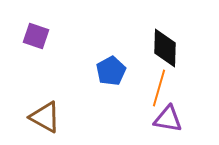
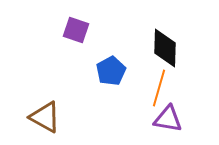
purple square: moved 40 px right, 6 px up
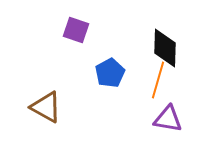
blue pentagon: moved 1 px left, 2 px down
orange line: moved 1 px left, 8 px up
brown triangle: moved 1 px right, 10 px up
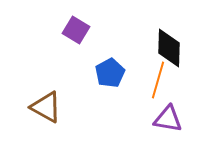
purple square: rotated 12 degrees clockwise
black diamond: moved 4 px right
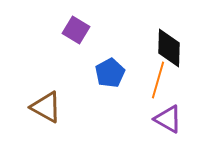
purple triangle: rotated 20 degrees clockwise
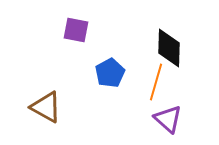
purple square: rotated 20 degrees counterclockwise
orange line: moved 2 px left, 2 px down
purple triangle: rotated 12 degrees clockwise
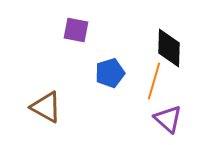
blue pentagon: rotated 12 degrees clockwise
orange line: moved 2 px left, 1 px up
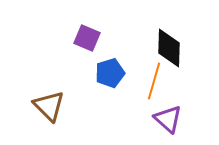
purple square: moved 11 px right, 8 px down; rotated 12 degrees clockwise
brown triangle: moved 3 px right, 1 px up; rotated 16 degrees clockwise
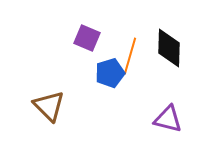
orange line: moved 24 px left, 25 px up
purple triangle: rotated 28 degrees counterclockwise
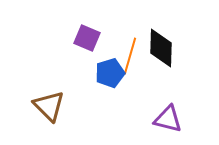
black diamond: moved 8 px left
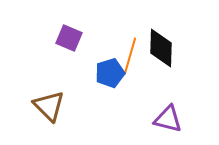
purple square: moved 18 px left
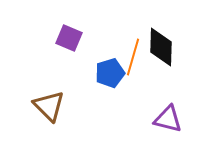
black diamond: moved 1 px up
orange line: moved 3 px right, 1 px down
